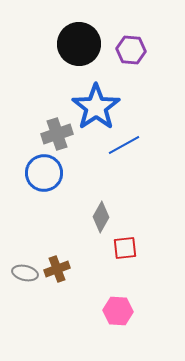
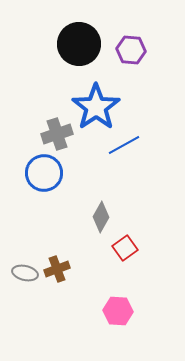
red square: rotated 30 degrees counterclockwise
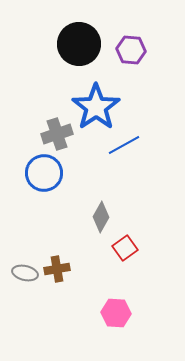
brown cross: rotated 10 degrees clockwise
pink hexagon: moved 2 px left, 2 px down
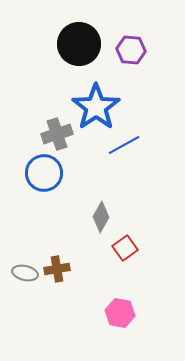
pink hexagon: moved 4 px right; rotated 8 degrees clockwise
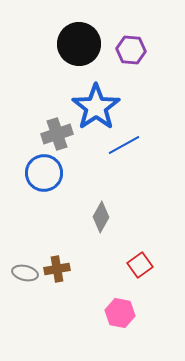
red square: moved 15 px right, 17 px down
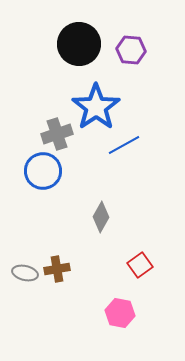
blue circle: moved 1 px left, 2 px up
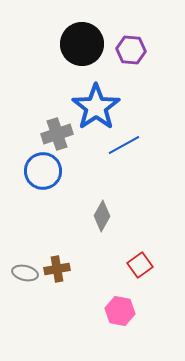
black circle: moved 3 px right
gray diamond: moved 1 px right, 1 px up
pink hexagon: moved 2 px up
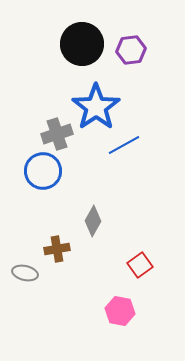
purple hexagon: rotated 12 degrees counterclockwise
gray diamond: moved 9 px left, 5 px down
brown cross: moved 20 px up
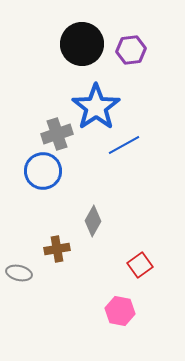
gray ellipse: moved 6 px left
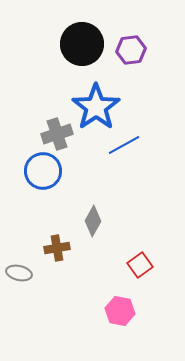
brown cross: moved 1 px up
